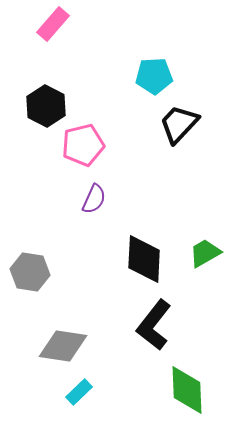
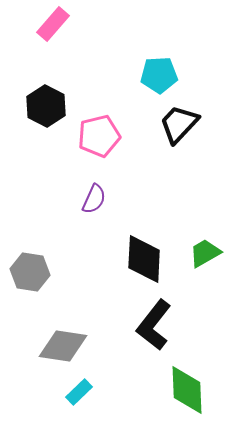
cyan pentagon: moved 5 px right, 1 px up
pink pentagon: moved 16 px right, 9 px up
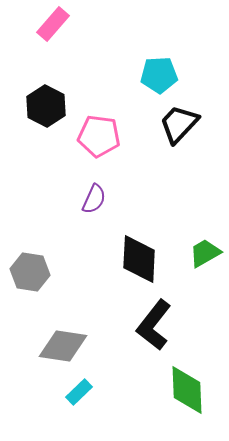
pink pentagon: rotated 21 degrees clockwise
black diamond: moved 5 px left
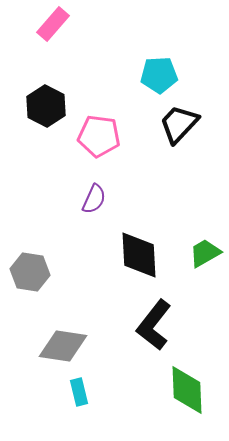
black diamond: moved 4 px up; rotated 6 degrees counterclockwise
cyan rectangle: rotated 60 degrees counterclockwise
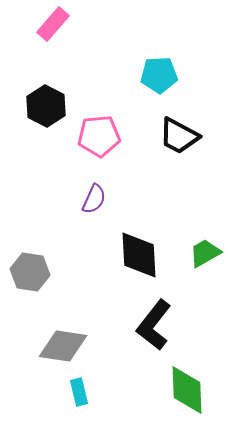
black trapezoid: moved 12 px down; rotated 105 degrees counterclockwise
pink pentagon: rotated 12 degrees counterclockwise
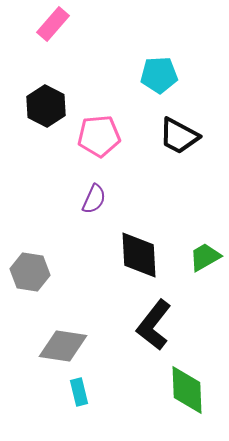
green trapezoid: moved 4 px down
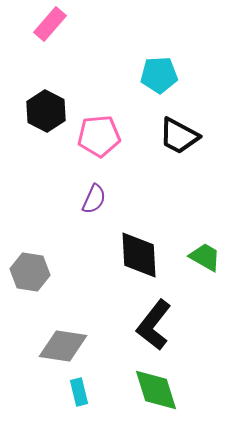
pink rectangle: moved 3 px left
black hexagon: moved 5 px down
green trapezoid: rotated 60 degrees clockwise
green diamond: moved 31 px left; rotated 15 degrees counterclockwise
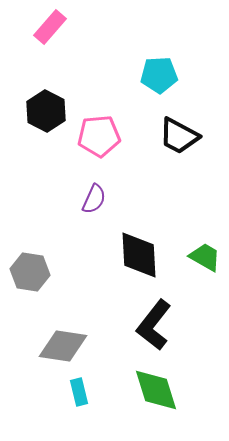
pink rectangle: moved 3 px down
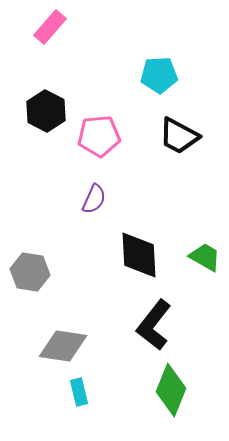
green diamond: moved 15 px right; rotated 39 degrees clockwise
